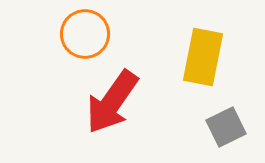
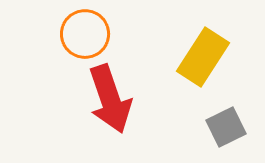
yellow rectangle: rotated 22 degrees clockwise
red arrow: moved 2 px left, 3 px up; rotated 54 degrees counterclockwise
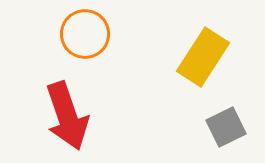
red arrow: moved 43 px left, 17 px down
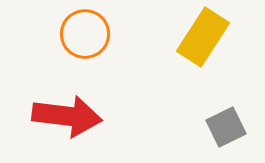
yellow rectangle: moved 20 px up
red arrow: rotated 64 degrees counterclockwise
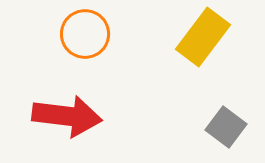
yellow rectangle: rotated 4 degrees clockwise
gray square: rotated 27 degrees counterclockwise
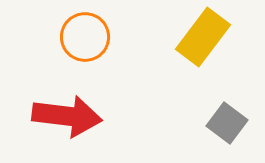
orange circle: moved 3 px down
gray square: moved 1 px right, 4 px up
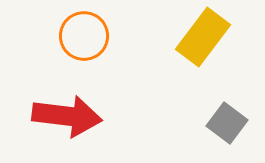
orange circle: moved 1 px left, 1 px up
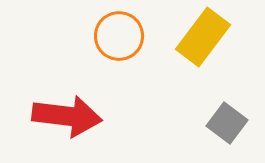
orange circle: moved 35 px right
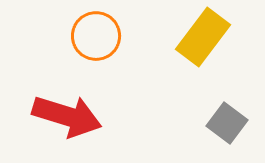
orange circle: moved 23 px left
red arrow: rotated 10 degrees clockwise
